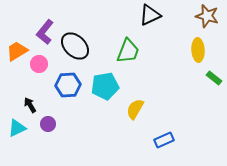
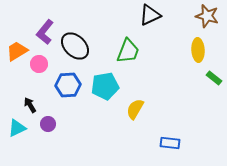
blue rectangle: moved 6 px right, 3 px down; rotated 30 degrees clockwise
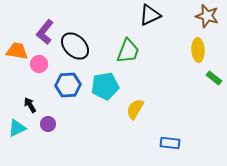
orange trapezoid: rotated 40 degrees clockwise
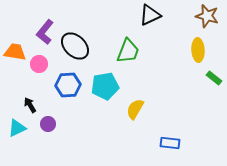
orange trapezoid: moved 2 px left, 1 px down
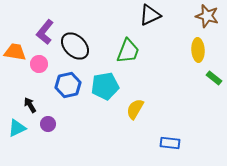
blue hexagon: rotated 10 degrees counterclockwise
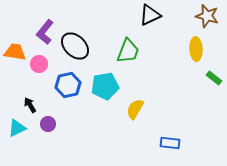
yellow ellipse: moved 2 px left, 1 px up
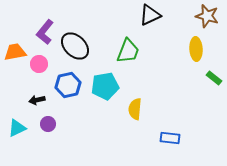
orange trapezoid: rotated 20 degrees counterclockwise
black arrow: moved 7 px right, 5 px up; rotated 70 degrees counterclockwise
yellow semicircle: rotated 25 degrees counterclockwise
blue rectangle: moved 5 px up
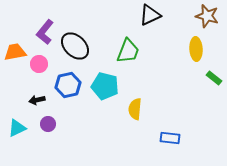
cyan pentagon: rotated 24 degrees clockwise
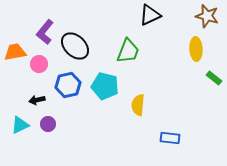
yellow semicircle: moved 3 px right, 4 px up
cyan triangle: moved 3 px right, 3 px up
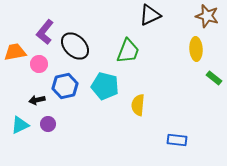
blue hexagon: moved 3 px left, 1 px down
blue rectangle: moved 7 px right, 2 px down
